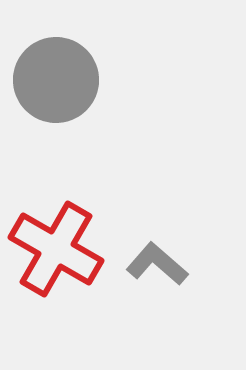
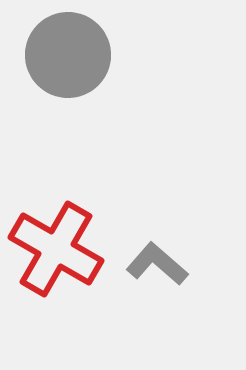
gray circle: moved 12 px right, 25 px up
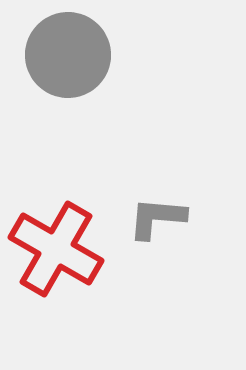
gray L-shape: moved 46 px up; rotated 36 degrees counterclockwise
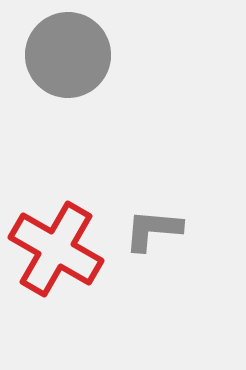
gray L-shape: moved 4 px left, 12 px down
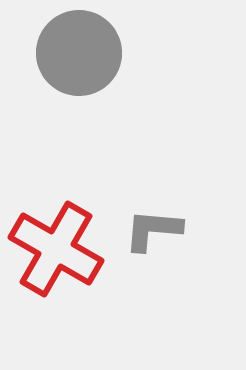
gray circle: moved 11 px right, 2 px up
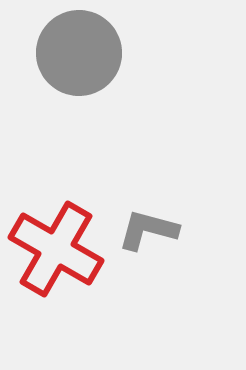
gray L-shape: moved 5 px left; rotated 10 degrees clockwise
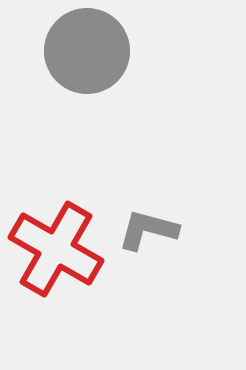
gray circle: moved 8 px right, 2 px up
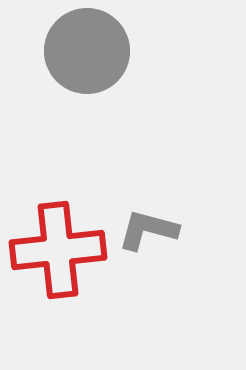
red cross: moved 2 px right, 1 px down; rotated 36 degrees counterclockwise
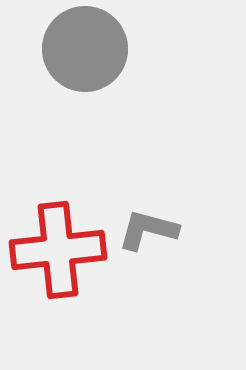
gray circle: moved 2 px left, 2 px up
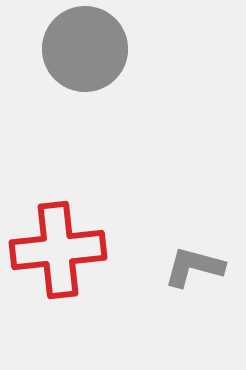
gray L-shape: moved 46 px right, 37 px down
